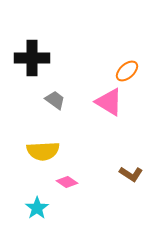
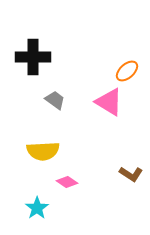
black cross: moved 1 px right, 1 px up
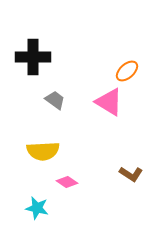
cyan star: rotated 25 degrees counterclockwise
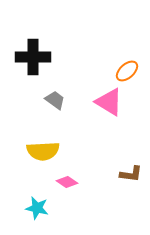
brown L-shape: rotated 25 degrees counterclockwise
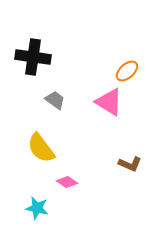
black cross: rotated 8 degrees clockwise
yellow semicircle: moved 2 px left, 3 px up; rotated 56 degrees clockwise
brown L-shape: moved 1 px left, 10 px up; rotated 15 degrees clockwise
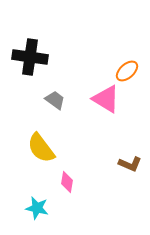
black cross: moved 3 px left
pink triangle: moved 3 px left, 3 px up
pink diamond: rotated 65 degrees clockwise
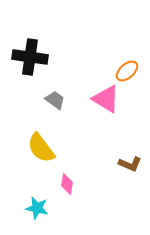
pink diamond: moved 2 px down
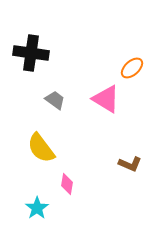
black cross: moved 1 px right, 4 px up
orange ellipse: moved 5 px right, 3 px up
cyan star: rotated 25 degrees clockwise
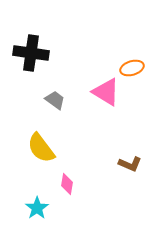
orange ellipse: rotated 25 degrees clockwise
pink triangle: moved 7 px up
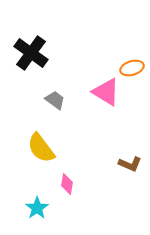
black cross: rotated 28 degrees clockwise
